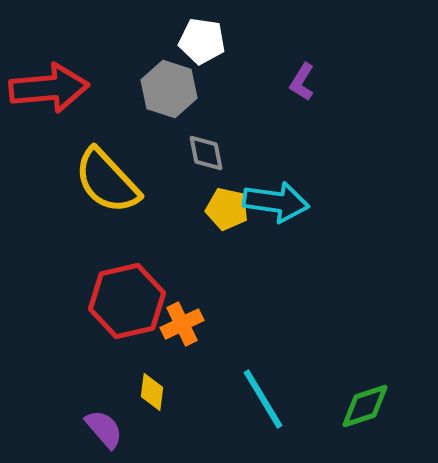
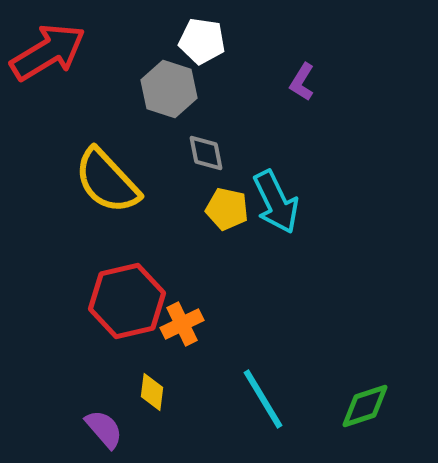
red arrow: moved 1 px left, 36 px up; rotated 26 degrees counterclockwise
cyan arrow: rotated 56 degrees clockwise
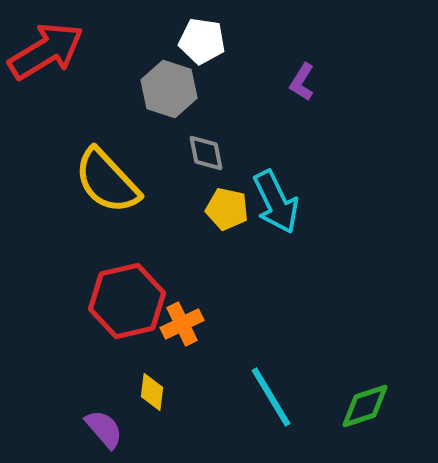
red arrow: moved 2 px left, 1 px up
cyan line: moved 8 px right, 2 px up
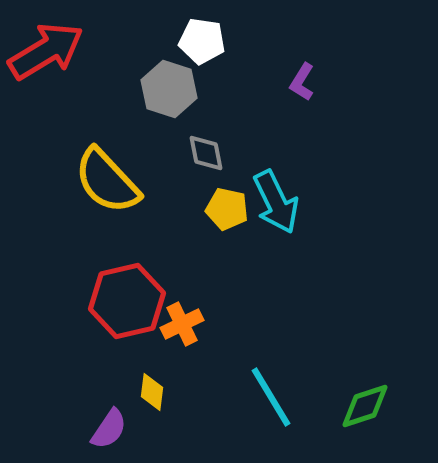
purple semicircle: moved 5 px right; rotated 75 degrees clockwise
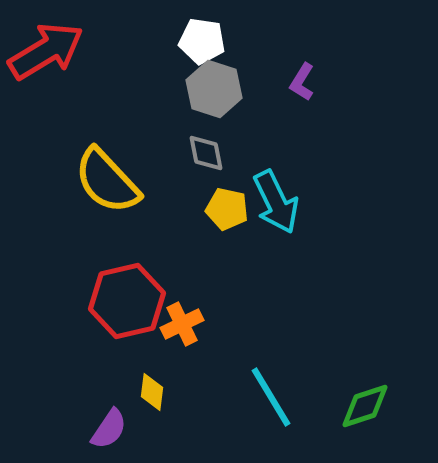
gray hexagon: moved 45 px right
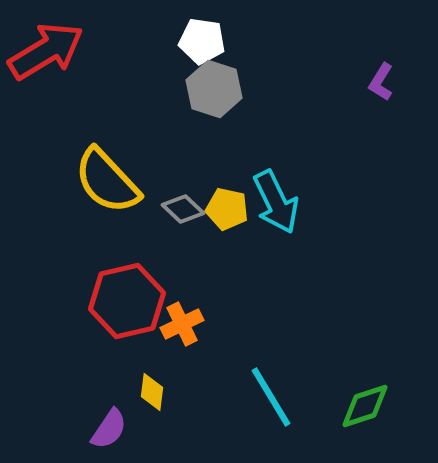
purple L-shape: moved 79 px right
gray diamond: moved 23 px left, 56 px down; rotated 36 degrees counterclockwise
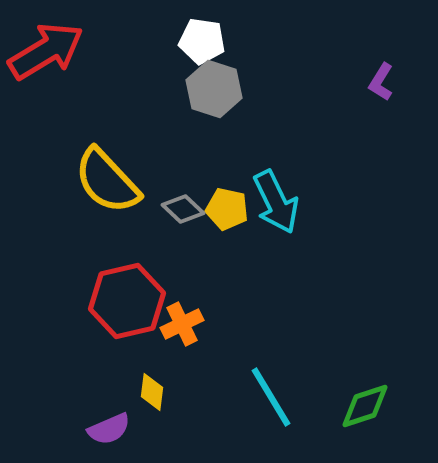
purple semicircle: rotated 33 degrees clockwise
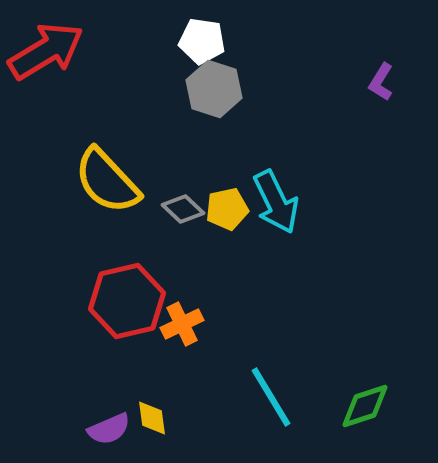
yellow pentagon: rotated 24 degrees counterclockwise
yellow diamond: moved 26 px down; rotated 15 degrees counterclockwise
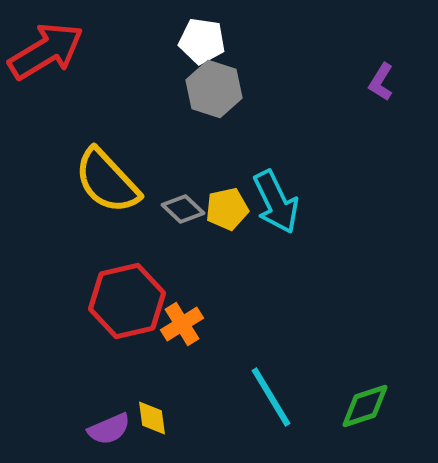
orange cross: rotated 6 degrees counterclockwise
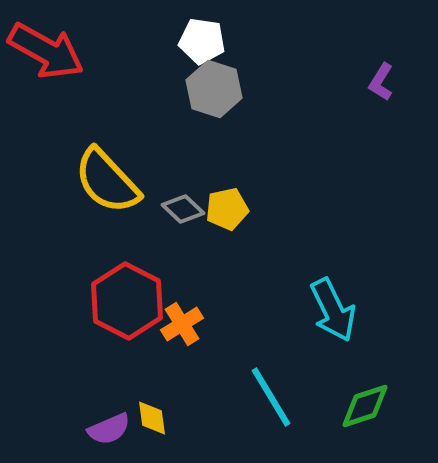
red arrow: rotated 60 degrees clockwise
cyan arrow: moved 57 px right, 108 px down
red hexagon: rotated 20 degrees counterclockwise
